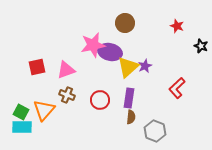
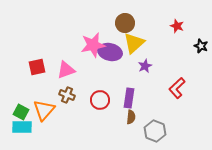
yellow triangle: moved 6 px right, 24 px up
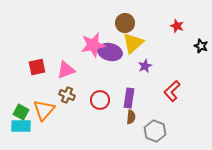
yellow triangle: moved 1 px left
red L-shape: moved 5 px left, 3 px down
cyan rectangle: moved 1 px left, 1 px up
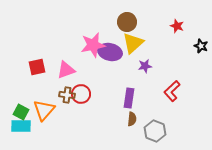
brown circle: moved 2 px right, 1 px up
purple star: rotated 16 degrees clockwise
brown cross: rotated 14 degrees counterclockwise
red circle: moved 19 px left, 6 px up
brown semicircle: moved 1 px right, 2 px down
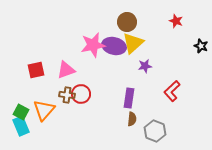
red star: moved 1 px left, 5 px up
purple ellipse: moved 4 px right, 6 px up
red square: moved 1 px left, 3 px down
cyan rectangle: rotated 66 degrees clockwise
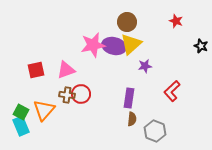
yellow triangle: moved 2 px left, 1 px down
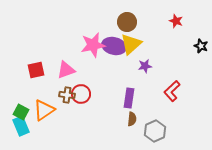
orange triangle: rotated 15 degrees clockwise
gray hexagon: rotated 15 degrees clockwise
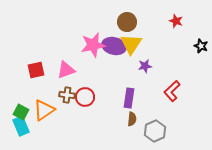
yellow triangle: rotated 15 degrees counterclockwise
red circle: moved 4 px right, 3 px down
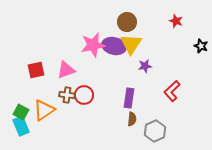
red circle: moved 1 px left, 2 px up
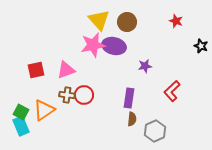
yellow triangle: moved 32 px left, 24 px up; rotated 15 degrees counterclockwise
